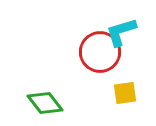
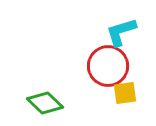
red circle: moved 8 px right, 14 px down
green diamond: rotated 9 degrees counterclockwise
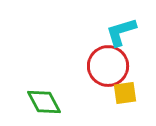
green diamond: moved 1 px left, 1 px up; rotated 18 degrees clockwise
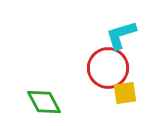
cyan L-shape: moved 3 px down
red circle: moved 2 px down
